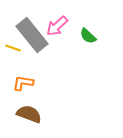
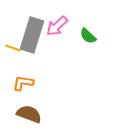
gray rectangle: rotated 56 degrees clockwise
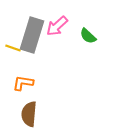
brown semicircle: rotated 105 degrees counterclockwise
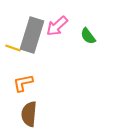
green semicircle: rotated 12 degrees clockwise
orange L-shape: rotated 20 degrees counterclockwise
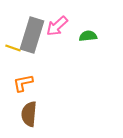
green semicircle: rotated 120 degrees clockwise
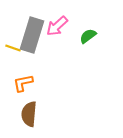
green semicircle: rotated 30 degrees counterclockwise
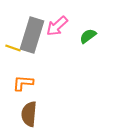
orange L-shape: rotated 15 degrees clockwise
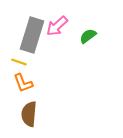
yellow line: moved 6 px right, 14 px down
orange L-shape: rotated 115 degrees counterclockwise
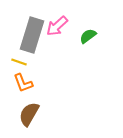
brown semicircle: rotated 25 degrees clockwise
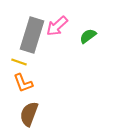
brown semicircle: rotated 10 degrees counterclockwise
